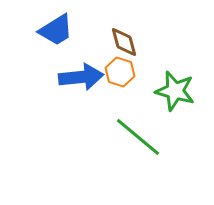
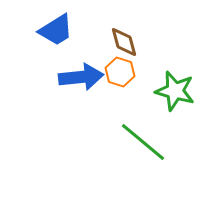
green line: moved 5 px right, 5 px down
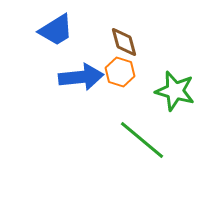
green line: moved 1 px left, 2 px up
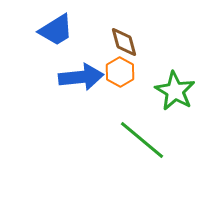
orange hexagon: rotated 12 degrees clockwise
green star: rotated 15 degrees clockwise
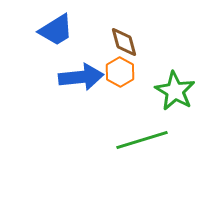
green line: rotated 57 degrees counterclockwise
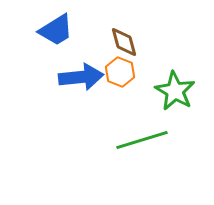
orange hexagon: rotated 8 degrees counterclockwise
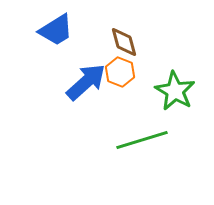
blue arrow: moved 5 px right, 5 px down; rotated 36 degrees counterclockwise
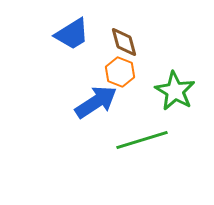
blue trapezoid: moved 16 px right, 4 px down
blue arrow: moved 10 px right, 20 px down; rotated 9 degrees clockwise
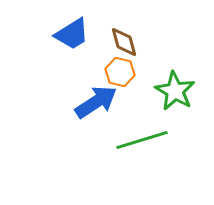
orange hexagon: rotated 8 degrees counterclockwise
